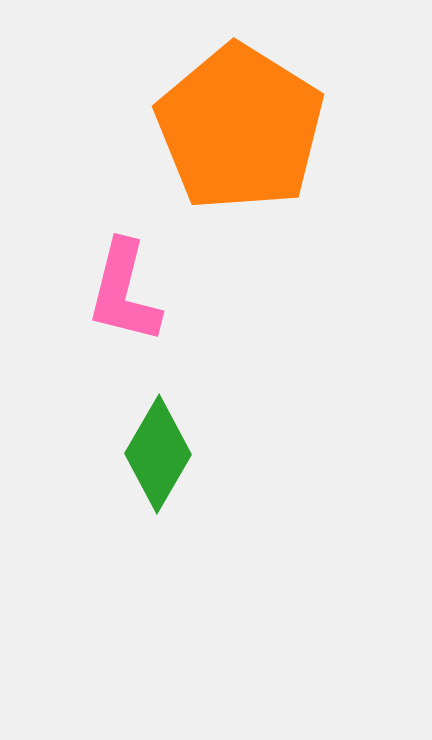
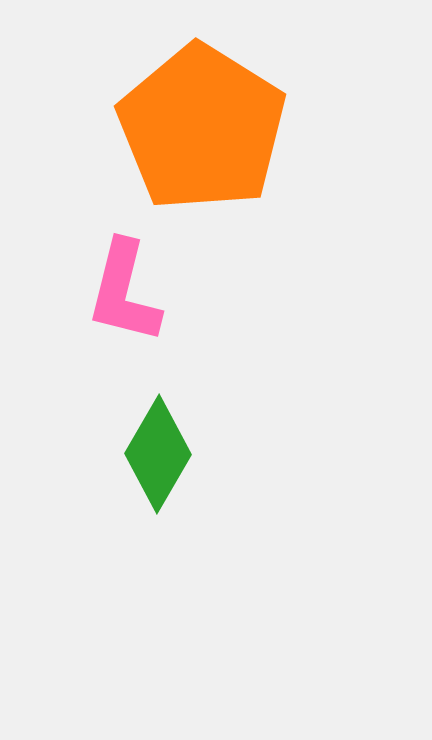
orange pentagon: moved 38 px left
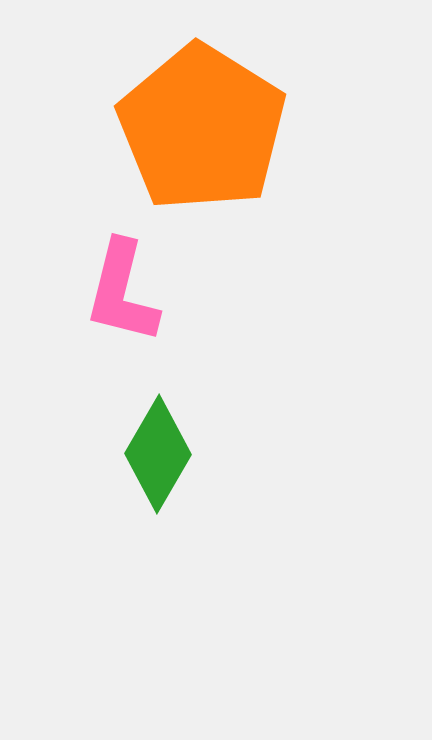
pink L-shape: moved 2 px left
